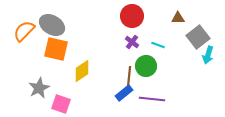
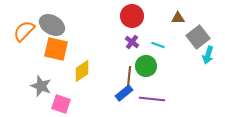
gray star: moved 2 px right, 2 px up; rotated 25 degrees counterclockwise
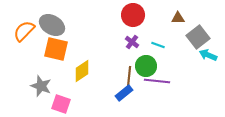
red circle: moved 1 px right, 1 px up
cyan arrow: rotated 96 degrees clockwise
purple line: moved 5 px right, 18 px up
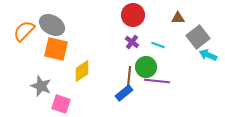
green circle: moved 1 px down
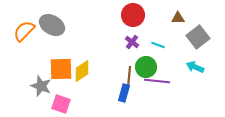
orange square: moved 5 px right, 20 px down; rotated 15 degrees counterclockwise
cyan arrow: moved 13 px left, 12 px down
blue rectangle: rotated 36 degrees counterclockwise
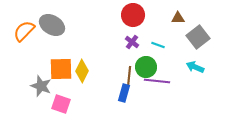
yellow diamond: rotated 30 degrees counterclockwise
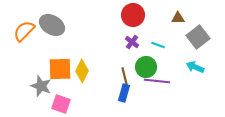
orange square: moved 1 px left
brown line: moved 4 px left, 1 px down; rotated 20 degrees counterclockwise
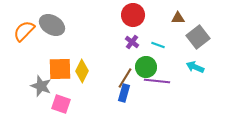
brown line: rotated 45 degrees clockwise
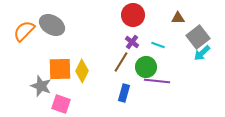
cyan arrow: moved 7 px right, 14 px up; rotated 66 degrees counterclockwise
brown line: moved 4 px left, 16 px up
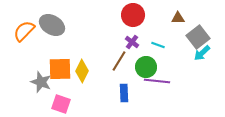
brown line: moved 2 px left, 1 px up
gray star: moved 4 px up
blue rectangle: rotated 18 degrees counterclockwise
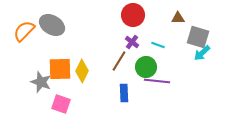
gray square: rotated 35 degrees counterclockwise
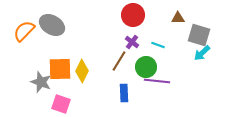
gray square: moved 1 px right, 2 px up
